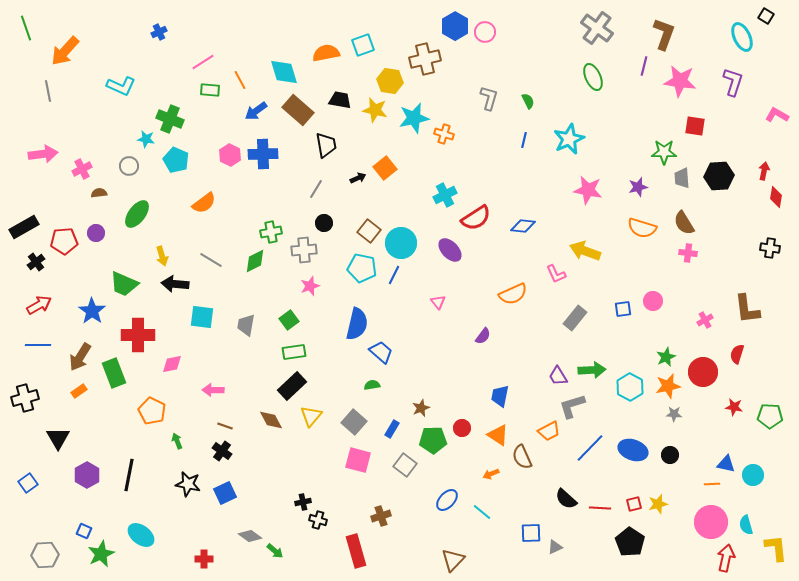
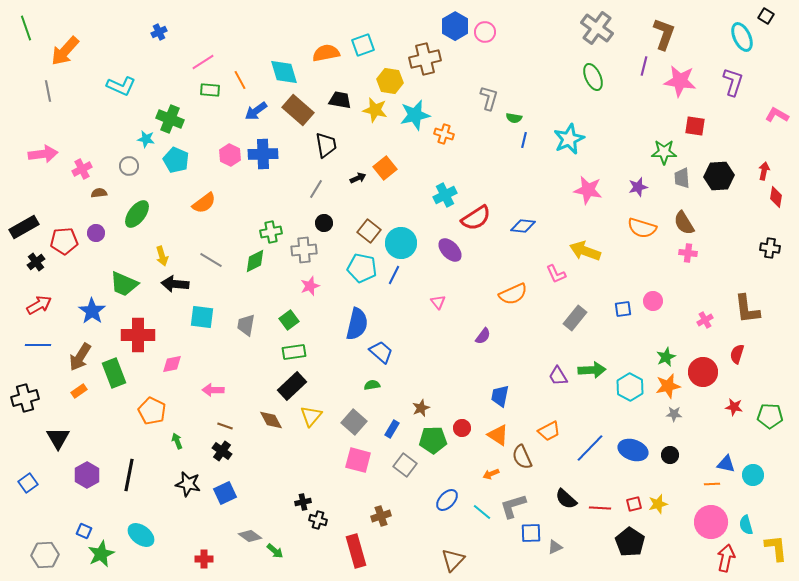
green semicircle at (528, 101): moved 14 px left, 17 px down; rotated 126 degrees clockwise
cyan star at (414, 118): moved 1 px right, 3 px up
gray L-shape at (572, 406): moved 59 px left, 100 px down
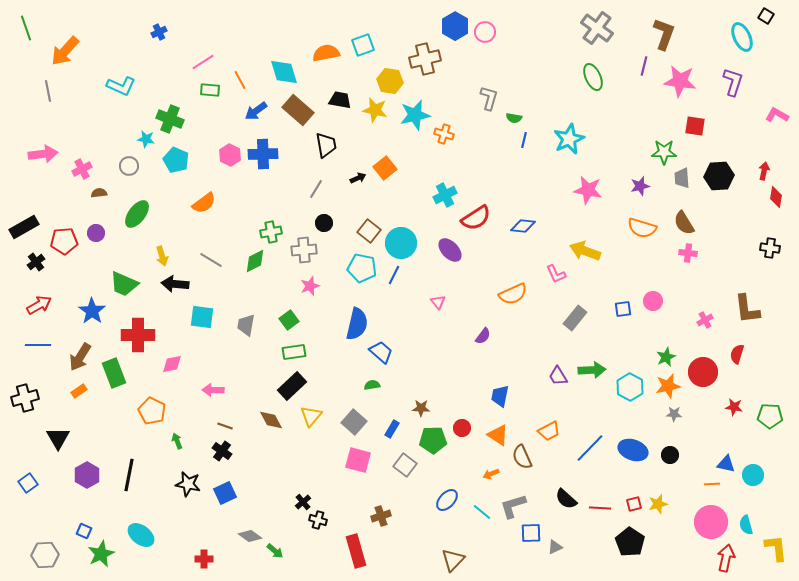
purple star at (638, 187): moved 2 px right, 1 px up
brown star at (421, 408): rotated 24 degrees clockwise
black cross at (303, 502): rotated 28 degrees counterclockwise
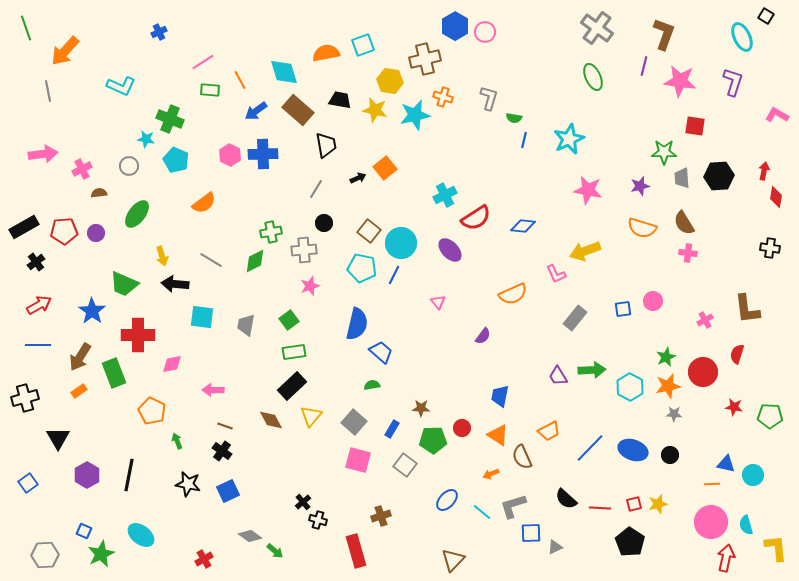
orange cross at (444, 134): moved 1 px left, 37 px up
red pentagon at (64, 241): moved 10 px up
yellow arrow at (585, 251): rotated 40 degrees counterclockwise
blue square at (225, 493): moved 3 px right, 2 px up
red cross at (204, 559): rotated 30 degrees counterclockwise
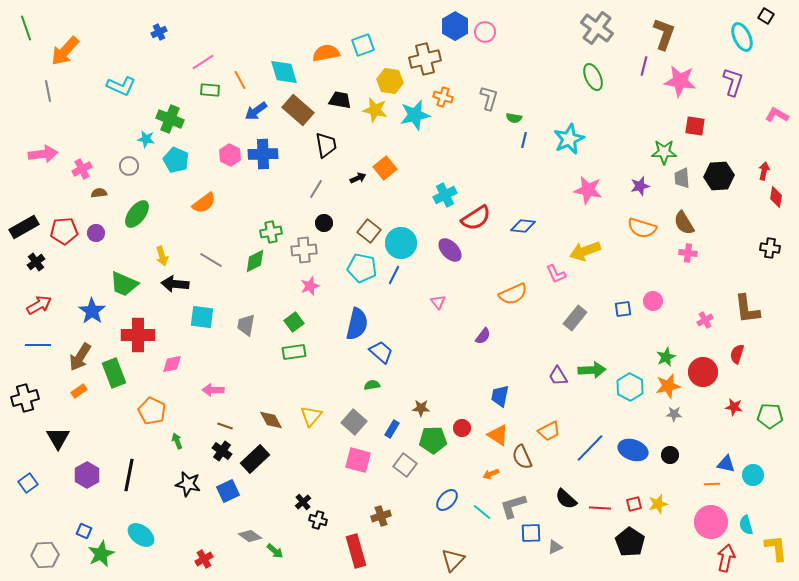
green square at (289, 320): moved 5 px right, 2 px down
black rectangle at (292, 386): moved 37 px left, 73 px down
